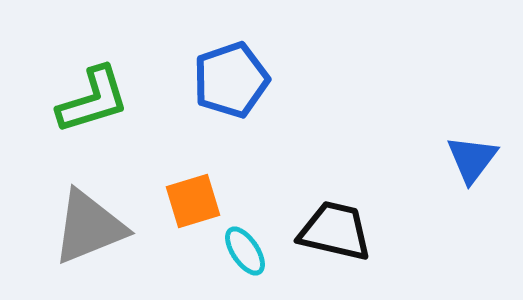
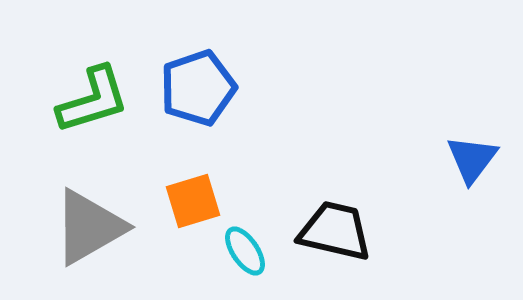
blue pentagon: moved 33 px left, 8 px down
gray triangle: rotated 8 degrees counterclockwise
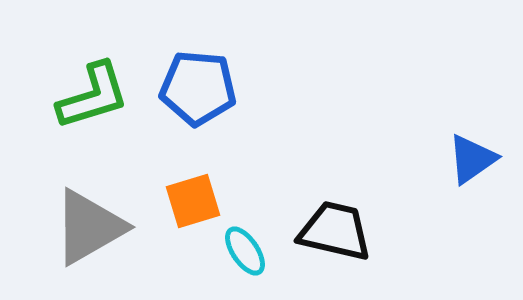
blue pentagon: rotated 24 degrees clockwise
green L-shape: moved 4 px up
blue triangle: rotated 18 degrees clockwise
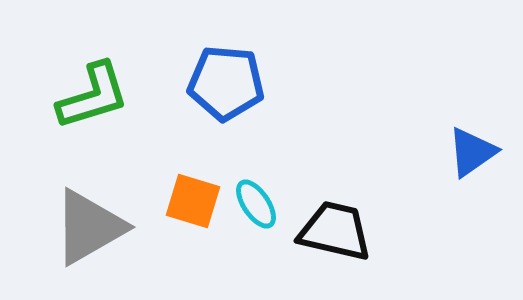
blue pentagon: moved 28 px right, 5 px up
blue triangle: moved 7 px up
orange square: rotated 34 degrees clockwise
cyan ellipse: moved 11 px right, 47 px up
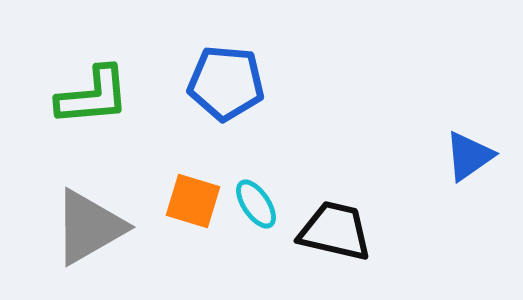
green L-shape: rotated 12 degrees clockwise
blue triangle: moved 3 px left, 4 px down
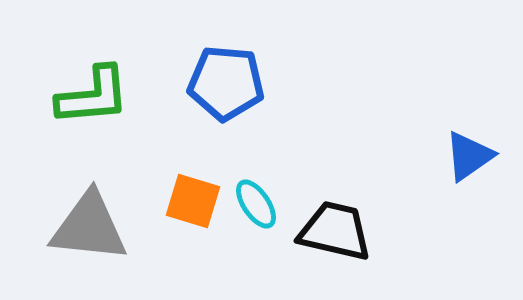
gray triangle: rotated 36 degrees clockwise
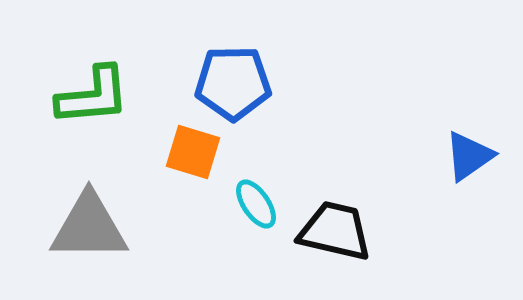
blue pentagon: moved 7 px right; rotated 6 degrees counterclockwise
orange square: moved 49 px up
gray triangle: rotated 6 degrees counterclockwise
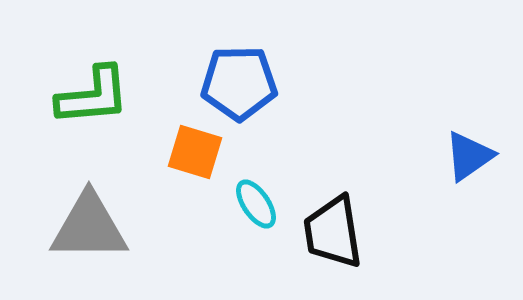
blue pentagon: moved 6 px right
orange square: moved 2 px right
black trapezoid: moved 2 px left, 1 px down; rotated 112 degrees counterclockwise
